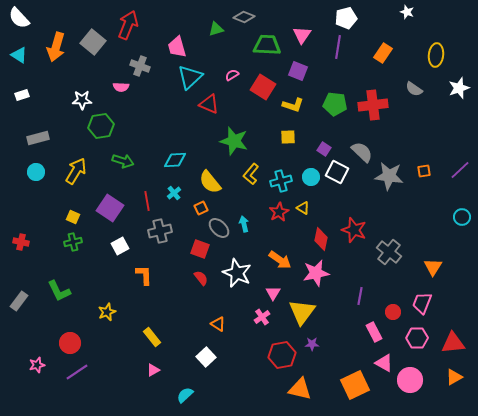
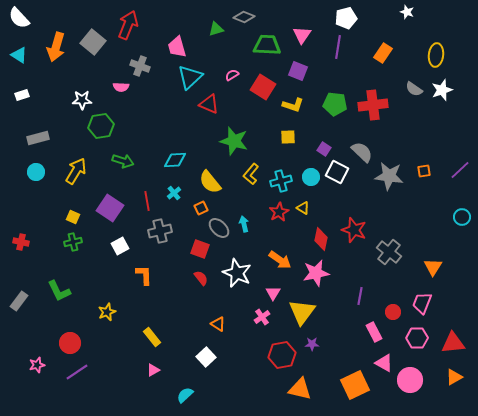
white star at (459, 88): moved 17 px left, 2 px down
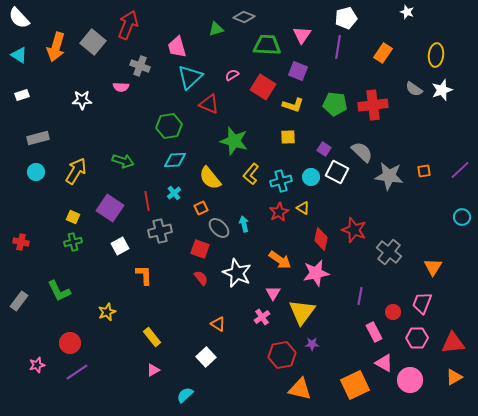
green hexagon at (101, 126): moved 68 px right
yellow semicircle at (210, 182): moved 4 px up
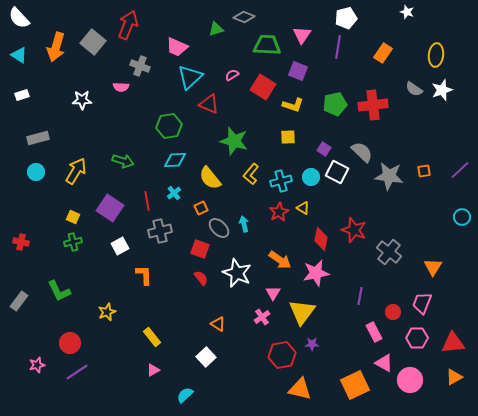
pink trapezoid at (177, 47): rotated 50 degrees counterclockwise
green pentagon at (335, 104): rotated 20 degrees counterclockwise
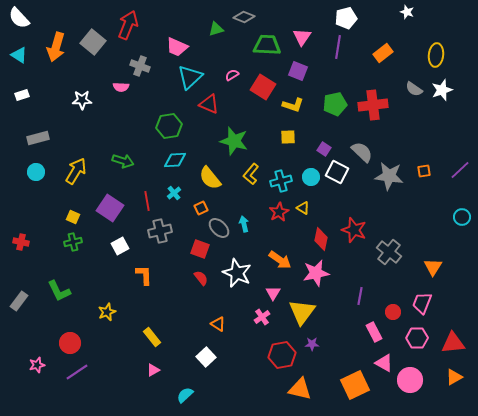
pink triangle at (302, 35): moved 2 px down
orange rectangle at (383, 53): rotated 18 degrees clockwise
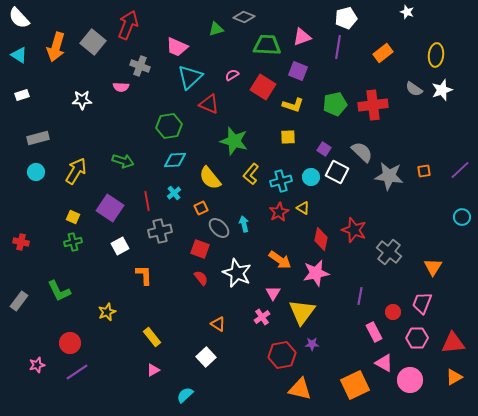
pink triangle at (302, 37): rotated 36 degrees clockwise
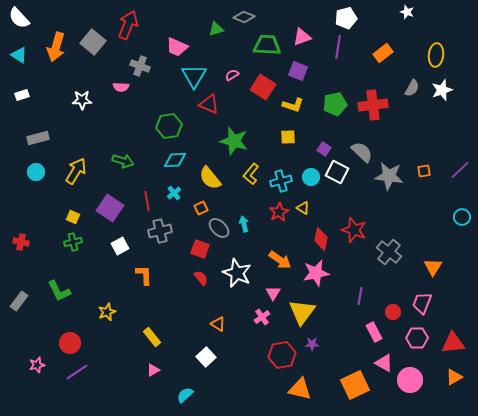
cyan triangle at (190, 77): moved 4 px right, 1 px up; rotated 16 degrees counterclockwise
gray semicircle at (414, 89): moved 2 px left, 1 px up; rotated 96 degrees counterclockwise
